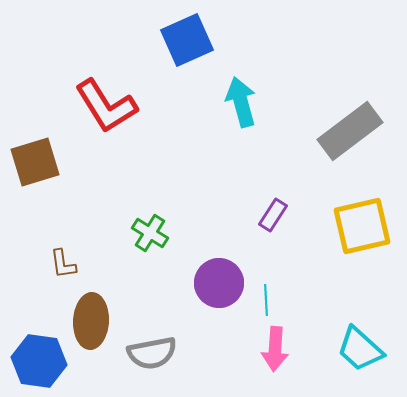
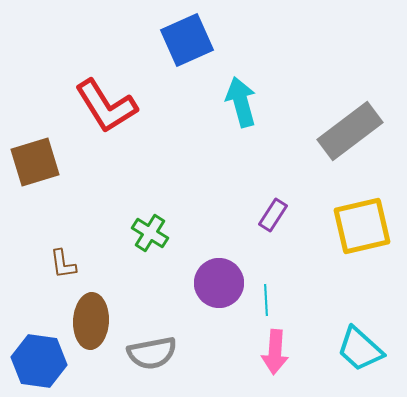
pink arrow: moved 3 px down
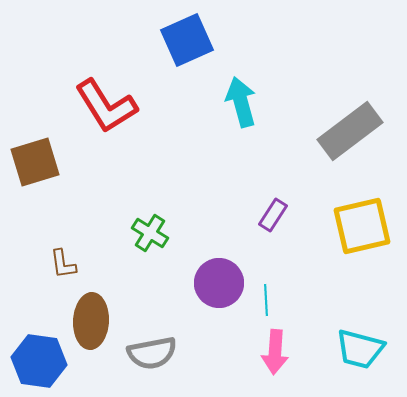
cyan trapezoid: rotated 27 degrees counterclockwise
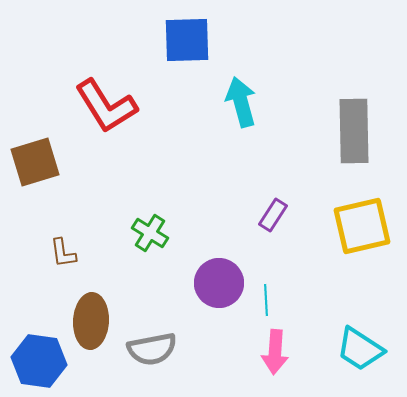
blue square: rotated 22 degrees clockwise
gray rectangle: moved 4 px right; rotated 54 degrees counterclockwise
brown L-shape: moved 11 px up
cyan trapezoid: rotated 18 degrees clockwise
gray semicircle: moved 4 px up
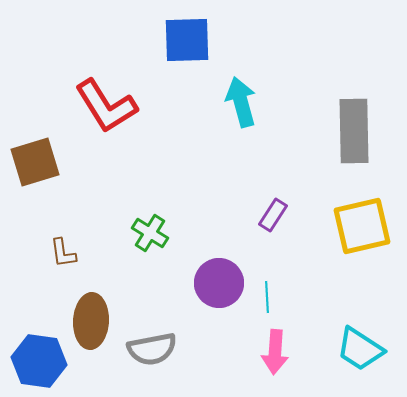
cyan line: moved 1 px right, 3 px up
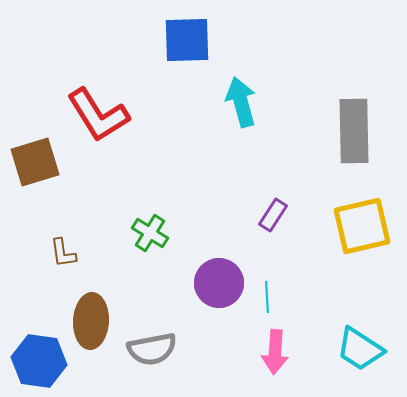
red L-shape: moved 8 px left, 9 px down
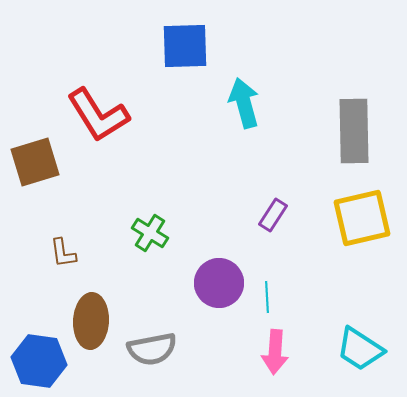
blue square: moved 2 px left, 6 px down
cyan arrow: moved 3 px right, 1 px down
yellow square: moved 8 px up
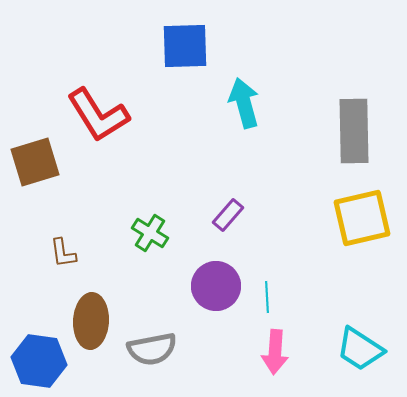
purple rectangle: moved 45 px left; rotated 8 degrees clockwise
purple circle: moved 3 px left, 3 px down
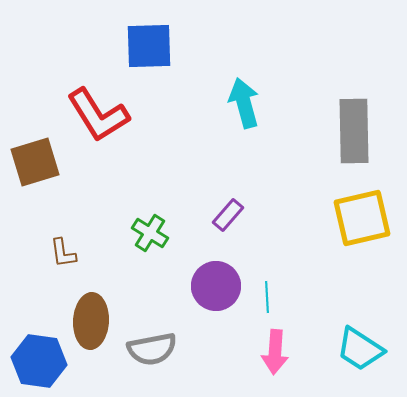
blue square: moved 36 px left
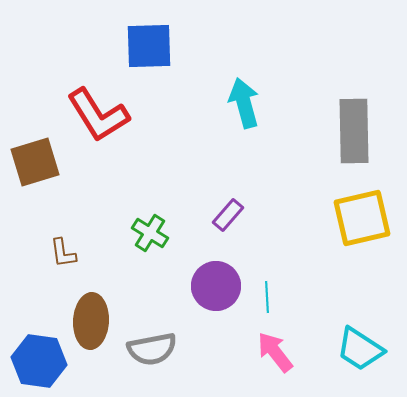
pink arrow: rotated 138 degrees clockwise
